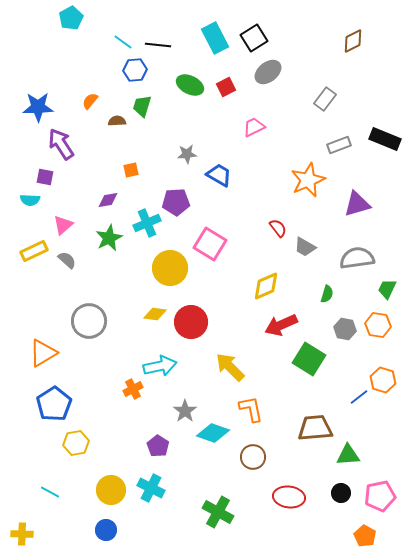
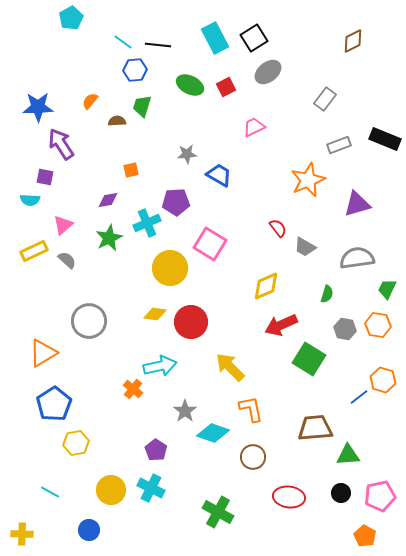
orange cross at (133, 389): rotated 24 degrees counterclockwise
purple pentagon at (158, 446): moved 2 px left, 4 px down
blue circle at (106, 530): moved 17 px left
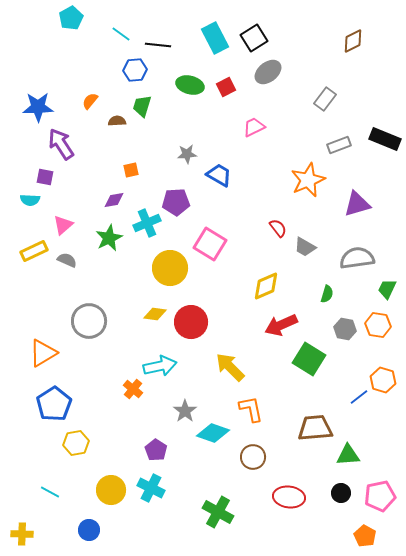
cyan line at (123, 42): moved 2 px left, 8 px up
green ellipse at (190, 85): rotated 12 degrees counterclockwise
purple diamond at (108, 200): moved 6 px right
gray semicircle at (67, 260): rotated 18 degrees counterclockwise
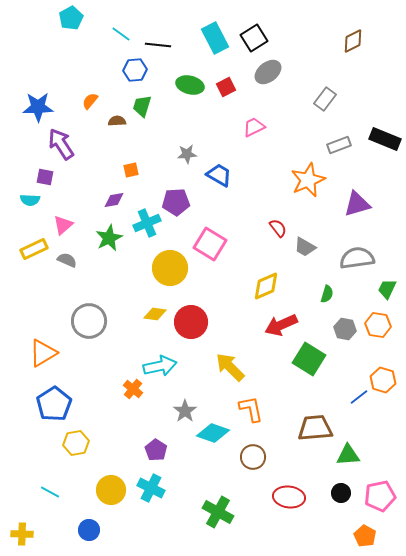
yellow rectangle at (34, 251): moved 2 px up
